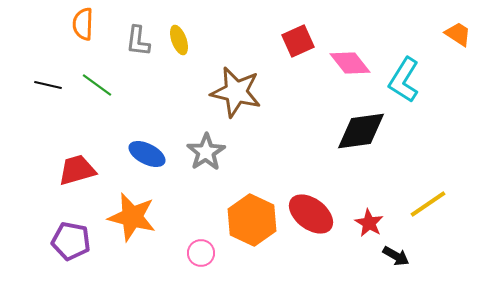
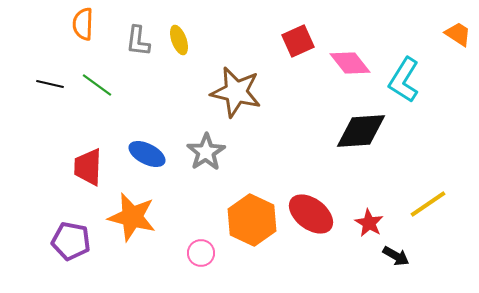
black line: moved 2 px right, 1 px up
black diamond: rotated 4 degrees clockwise
red trapezoid: moved 11 px right, 3 px up; rotated 72 degrees counterclockwise
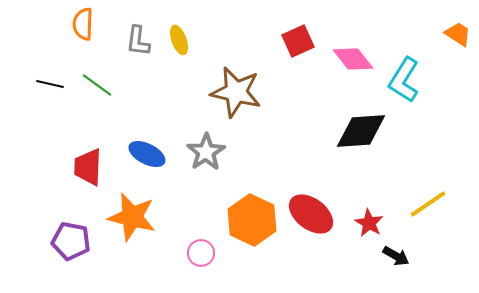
pink diamond: moved 3 px right, 4 px up
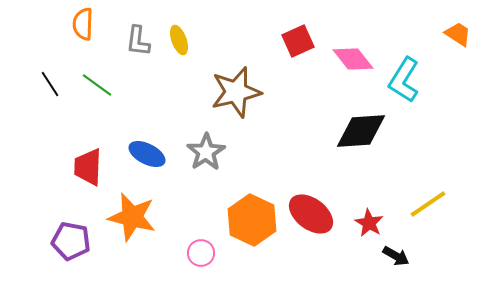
black line: rotated 44 degrees clockwise
brown star: rotated 27 degrees counterclockwise
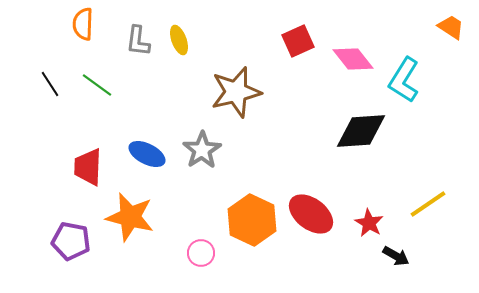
orange trapezoid: moved 7 px left, 7 px up
gray star: moved 4 px left, 2 px up
orange star: moved 2 px left
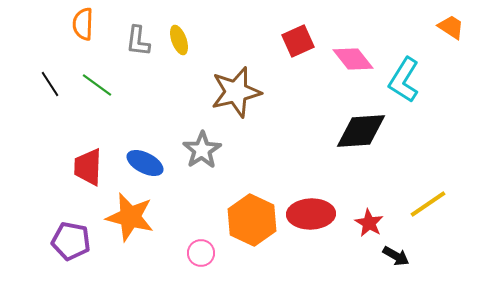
blue ellipse: moved 2 px left, 9 px down
red ellipse: rotated 39 degrees counterclockwise
